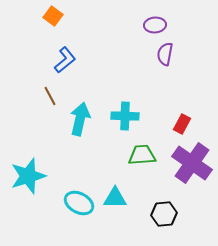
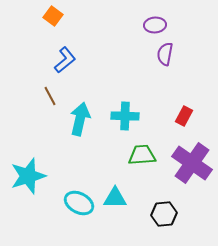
red rectangle: moved 2 px right, 8 px up
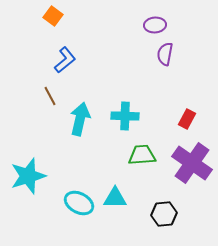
red rectangle: moved 3 px right, 3 px down
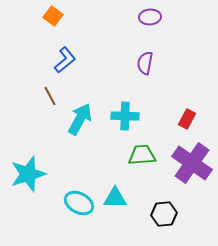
purple ellipse: moved 5 px left, 8 px up
purple semicircle: moved 20 px left, 9 px down
cyan arrow: rotated 16 degrees clockwise
cyan star: moved 2 px up
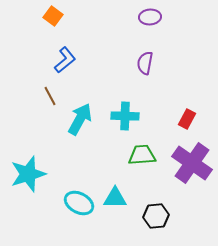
black hexagon: moved 8 px left, 2 px down
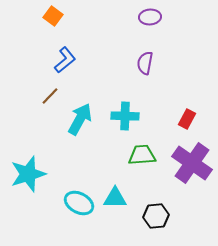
brown line: rotated 72 degrees clockwise
